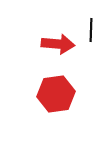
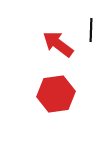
red arrow: rotated 148 degrees counterclockwise
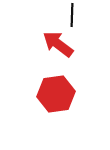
black line: moved 19 px left, 15 px up
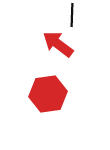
red hexagon: moved 8 px left
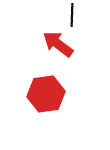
red hexagon: moved 2 px left
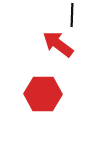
red hexagon: moved 3 px left; rotated 9 degrees clockwise
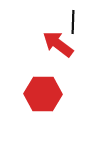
black line: moved 1 px right, 7 px down
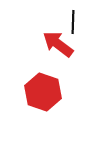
red hexagon: moved 2 px up; rotated 18 degrees clockwise
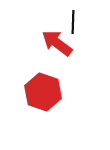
red arrow: moved 1 px left, 1 px up
